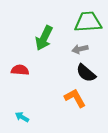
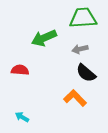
green trapezoid: moved 5 px left, 4 px up
green arrow: rotated 40 degrees clockwise
orange L-shape: rotated 15 degrees counterclockwise
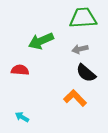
green arrow: moved 3 px left, 3 px down
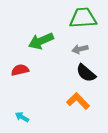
red semicircle: rotated 18 degrees counterclockwise
orange L-shape: moved 3 px right, 3 px down
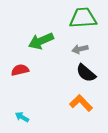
orange L-shape: moved 3 px right, 2 px down
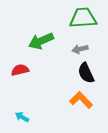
black semicircle: rotated 25 degrees clockwise
orange L-shape: moved 3 px up
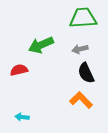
green arrow: moved 4 px down
red semicircle: moved 1 px left
cyan arrow: rotated 24 degrees counterclockwise
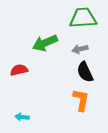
green arrow: moved 4 px right, 2 px up
black semicircle: moved 1 px left, 1 px up
orange L-shape: rotated 55 degrees clockwise
